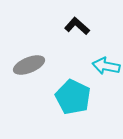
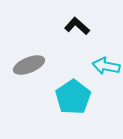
cyan pentagon: rotated 12 degrees clockwise
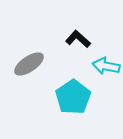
black L-shape: moved 1 px right, 13 px down
gray ellipse: moved 1 px up; rotated 12 degrees counterclockwise
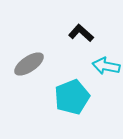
black L-shape: moved 3 px right, 6 px up
cyan pentagon: moved 1 px left; rotated 12 degrees clockwise
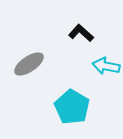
cyan pentagon: moved 10 px down; rotated 20 degrees counterclockwise
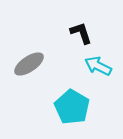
black L-shape: rotated 30 degrees clockwise
cyan arrow: moved 8 px left; rotated 16 degrees clockwise
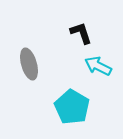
gray ellipse: rotated 72 degrees counterclockwise
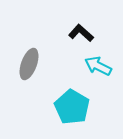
black L-shape: rotated 30 degrees counterclockwise
gray ellipse: rotated 36 degrees clockwise
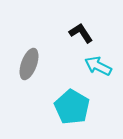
black L-shape: rotated 15 degrees clockwise
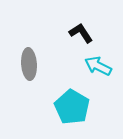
gray ellipse: rotated 24 degrees counterclockwise
